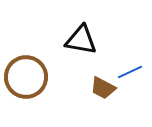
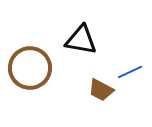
brown circle: moved 4 px right, 9 px up
brown trapezoid: moved 2 px left, 2 px down
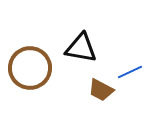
black triangle: moved 8 px down
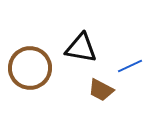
blue line: moved 6 px up
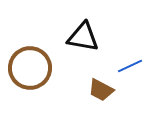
black triangle: moved 2 px right, 11 px up
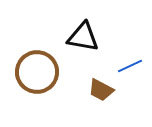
brown circle: moved 7 px right, 4 px down
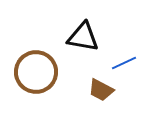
blue line: moved 6 px left, 3 px up
brown circle: moved 1 px left
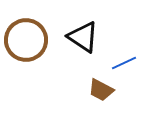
black triangle: rotated 24 degrees clockwise
brown circle: moved 10 px left, 32 px up
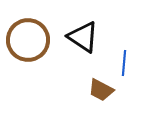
brown circle: moved 2 px right
blue line: rotated 60 degrees counterclockwise
